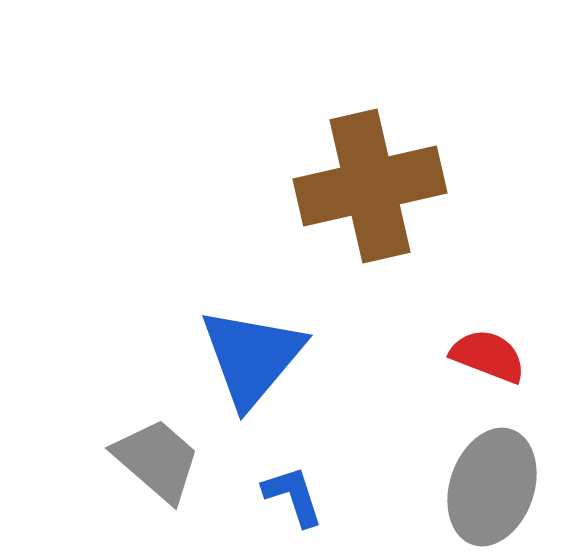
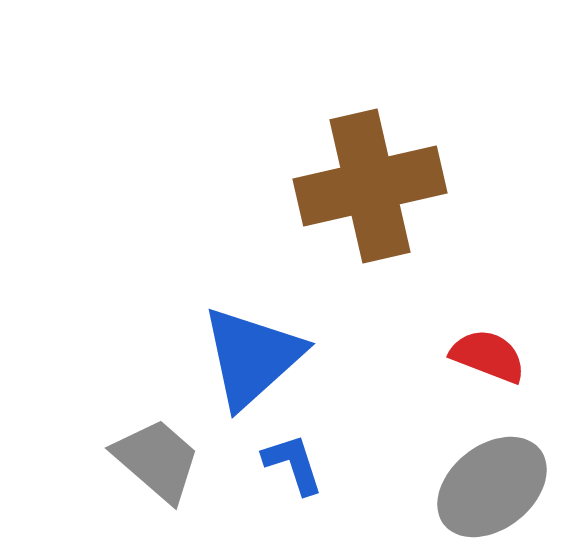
blue triangle: rotated 8 degrees clockwise
gray ellipse: rotated 33 degrees clockwise
blue L-shape: moved 32 px up
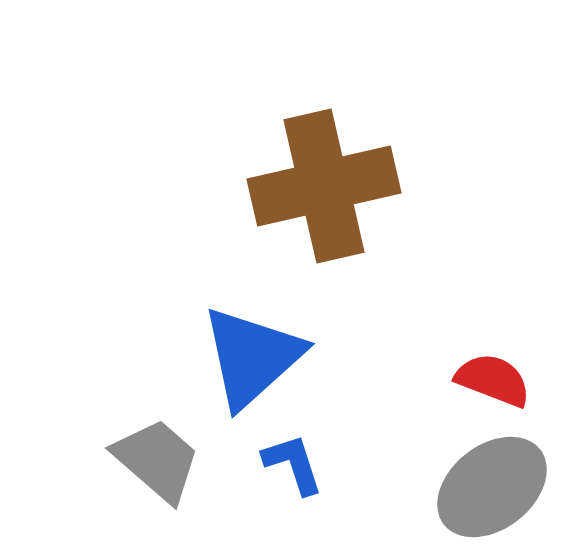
brown cross: moved 46 px left
red semicircle: moved 5 px right, 24 px down
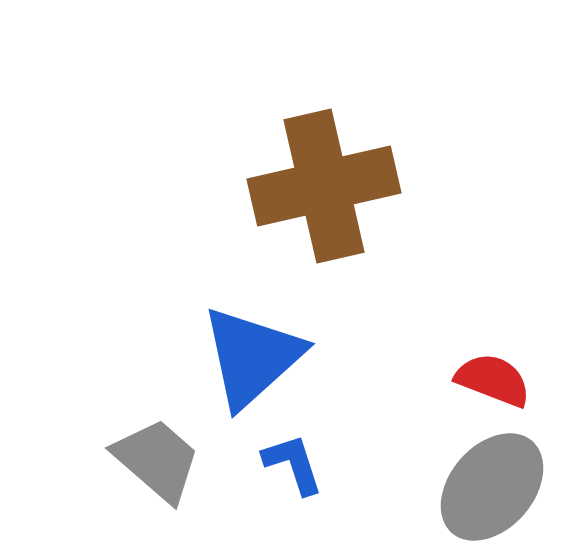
gray ellipse: rotated 11 degrees counterclockwise
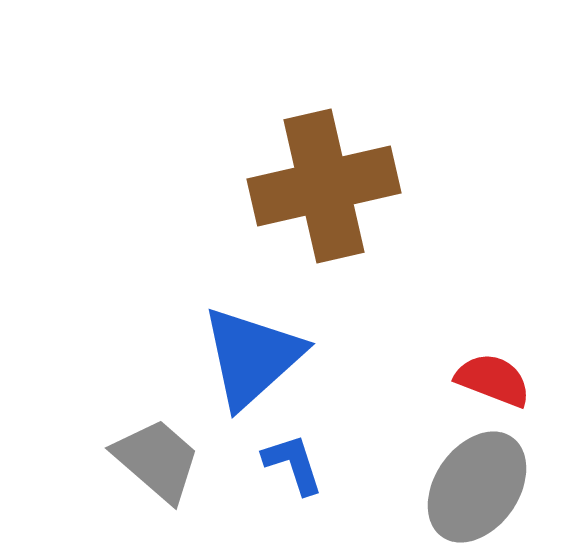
gray ellipse: moved 15 px left; rotated 6 degrees counterclockwise
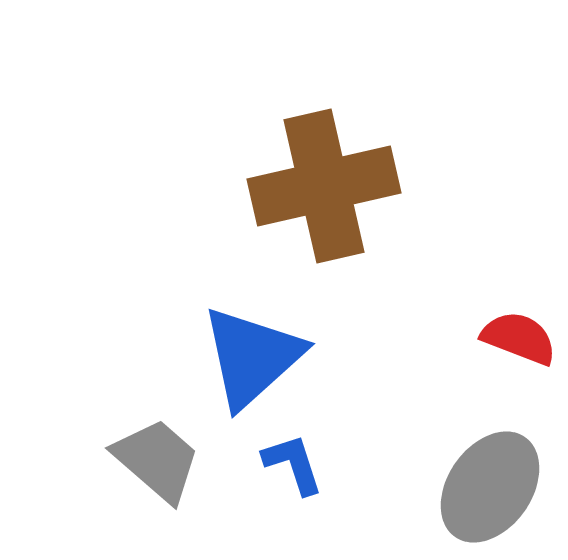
red semicircle: moved 26 px right, 42 px up
gray ellipse: moved 13 px right
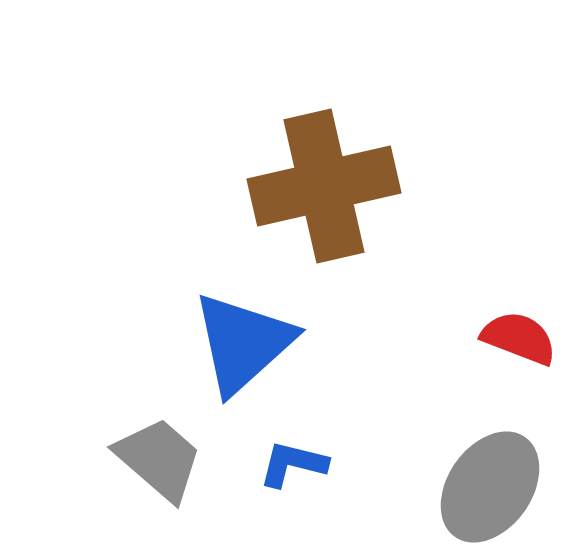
blue triangle: moved 9 px left, 14 px up
gray trapezoid: moved 2 px right, 1 px up
blue L-shape: rotated 58 degrees counterclockwise
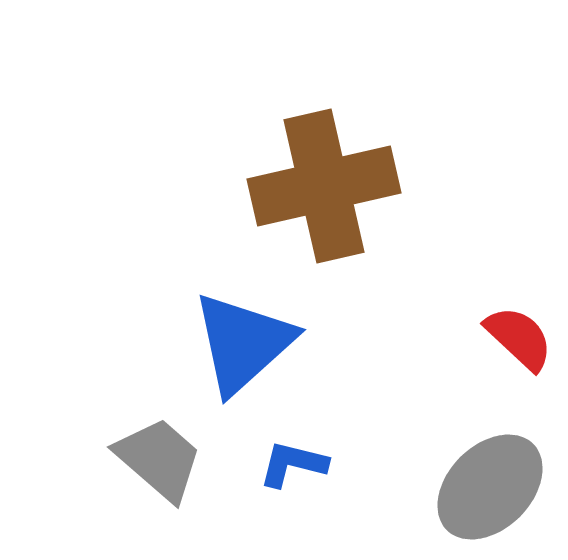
red semicircle: rotated 22 degrees clockwise
gray ellipse: rotated 10 degrees clockwise
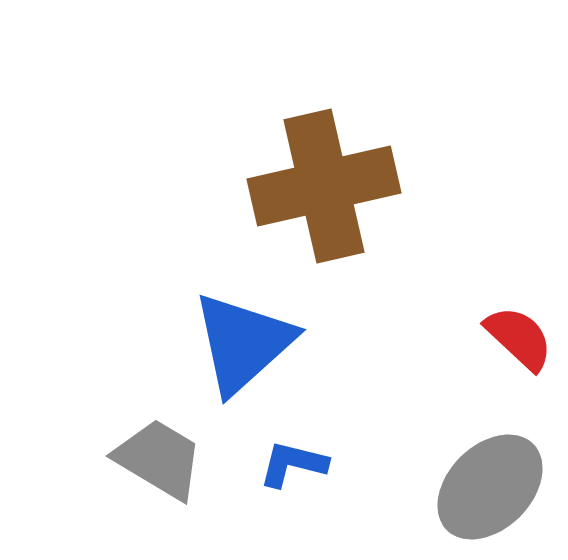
gray trapezoid: rotated 10 degrees counterclockwise
